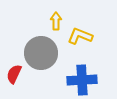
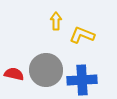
yellow L-shape: moved 2 px right, 1 px up
gray circle: moved 5 px right, 17 px down
red semicircle: rotated 78 degrees clockwise
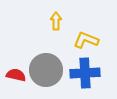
yellow L-shape: moved 4 px right, 5 px down
red semicircle: moved 2 px right, 1 px down
blue cross: moved 3 px right, 7 px up
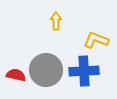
yellow L-shape: moved 10 px right
blue cross: moved 1 px left, 2 px up
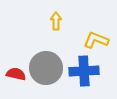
gray circle: moved 2 px up
red semicircle: moved 1 px up
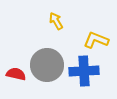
yellow arrow: rotated 30 degrees counterclockwise
gray circle: moved 1 px right, 3 px up
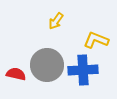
yellow arrow: rotated 114 degrees counterclockwise
blue cross: moved 1 px left, 1 px up
